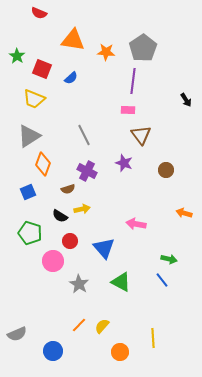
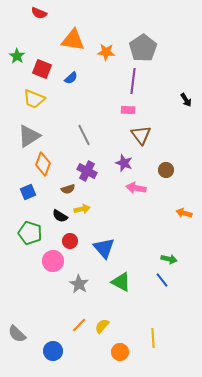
pink arrow: moved 36 px up
gray semicircle: rotated 66 degrees clockwise
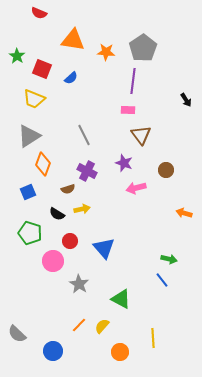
pink arrow: rotated 24 degrees counterclockwise
black semicircle: moved 3 px left, 2 px up
green triangle: moved 17 px down
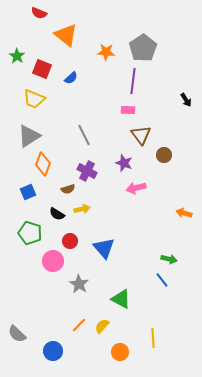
orange triangle: moved 7 px left, 5 px up; rotated 30 degrees clockwise
brown circle: moved 2 px left, 15 px up
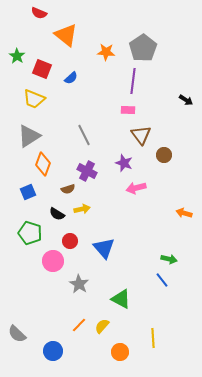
black arrow: rotated 24 degrees counterclockwise
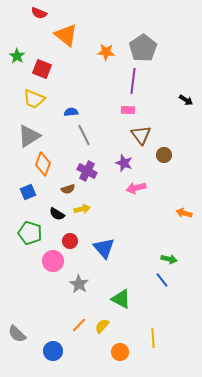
blue semicircle: moved 34 px down; rotated 144 degrees counterclockwise
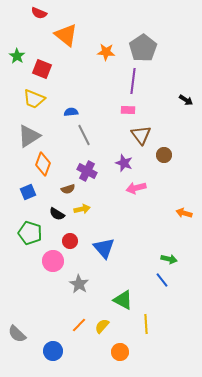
green triangle: moved 2 px right, 1 px down
yellow line: moved 7 px left, 14 px up
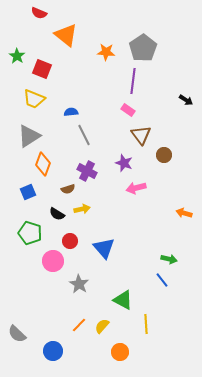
pink rectangle: rotated 32 degrees clockwise
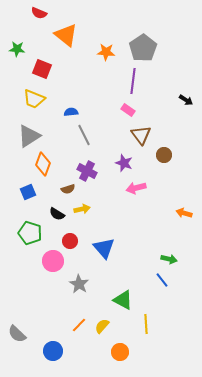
green star: moved 7 px up; rotated 28 degrees counterclockwise
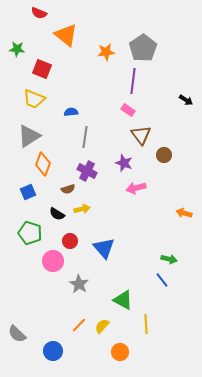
orange star: rotated 12 degrees counterclockwise
gray line: moved 1 px right, 2 px down; rotated 35 degrees clockwise
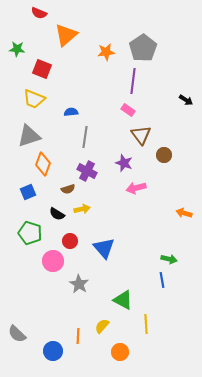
orange triangle: rotated 40 degrees clockwise
gray triangle: rotated 15 degrees clockwise
blue line: rotated 28 degrees clockwise
orange line: moved 1 px left, 11 px down; rotated 42 degrees counterclockwise
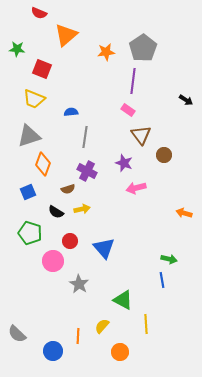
black semicircle: moved 1 px left, 2 px up
